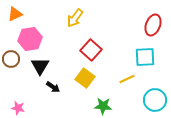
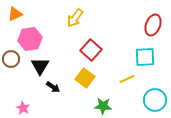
pink star: moved 5 px right; rotated 16 degrees clockwise
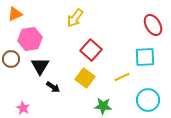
red ellipse: rotated 50 degrees counterclockwise
yellow line: moved 5 px left, 2 px up
cyan circle: moved 7 px left
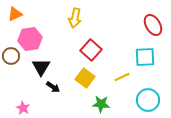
yellow arrow: rotated 24 degrees counterclockwise
brown circle: moved 3 px up
black triangle: moved 1 px right, 1 px down
green star: moved 2 px left, 2 px up
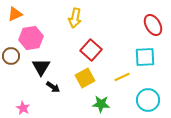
pink hexagon: moved 1 px right, 1 px up
yellow square: rotated 24 degrees clockwise
